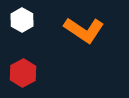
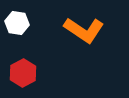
white hexagon: moved 5 px left, 3 px down; rotated 20 degrees counterclockwise
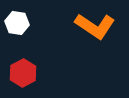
orange L-shape: moved 11 px right, 4 px up
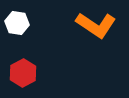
orange L-shape: moved 1 px right, 1 px up
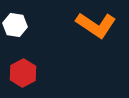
white hexagon: moved 2 px left, 2 px down
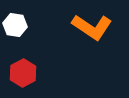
orange L-shape: moved 4 px left, 2 px down
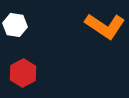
orange L-shape: moved 13 px right, 1 px up
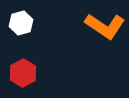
white hexagon: moved 6 px right, 2 px up; rotated 25 degrees counterclockwise
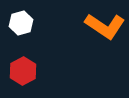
red hexagon: moved 2 px up
